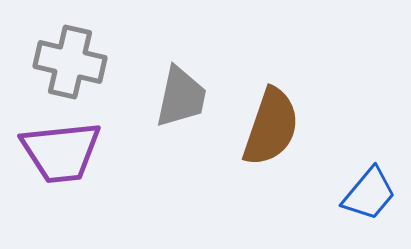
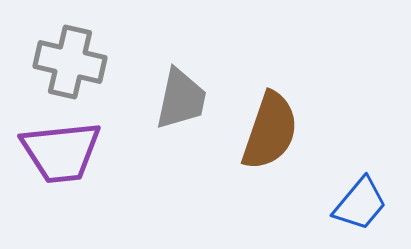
gray trapezoid: moved 2 px down
brown semicircle: moved 1 px left, 4 px down
blue trapezoid: moved 9 px left, 10 px down
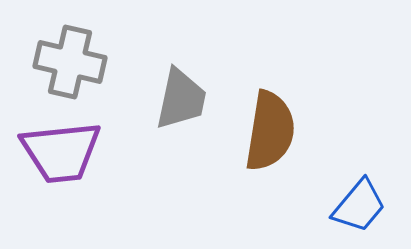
brown semicircle: rotated 10 degrees counterclockwise
blue trapezoid: moved 1 px left, 2 px down
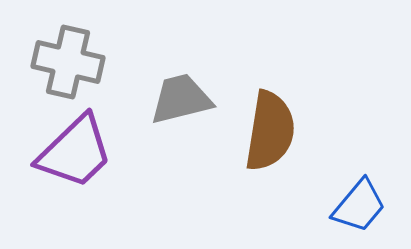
gray cross: moved 2 px left
gray trapezoid: rotated 116 degrees counterclockwise
purple trapezoid: moved 14 px right; rotated 38 degrees counterclockwise
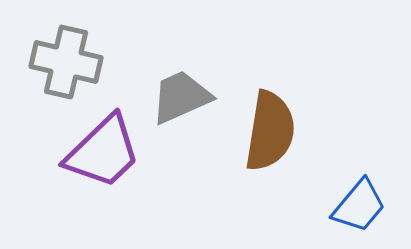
gray cross: moved 2 px left
gray trapezoid: moved 2 px up; rotated 10 degrees counterclockwise
purple trapezoid: moved 28 px right
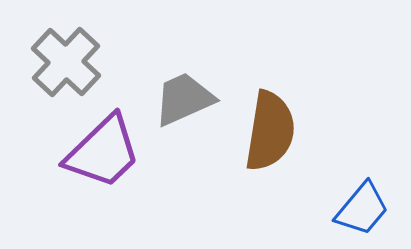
gray cross: rotated 30 degrees clockwise
gray trapezoid: moved 3 px right, 2 px down
blue trapezoid: moved 3 px right, 3 px down
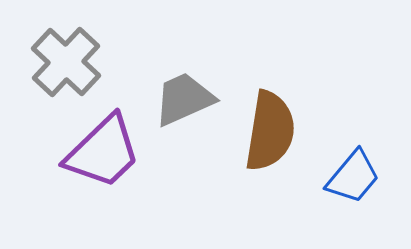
blue trapezoid: moved 9 px left, 32 px up
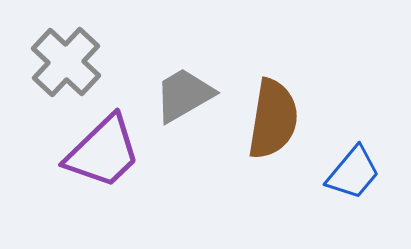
gray trapezoid: moved 4 px up; rotated 6 degrees counterclockwise
brown semicircle: moved 3 px right, 12 px up
blue trapezoid: moved 4 px up
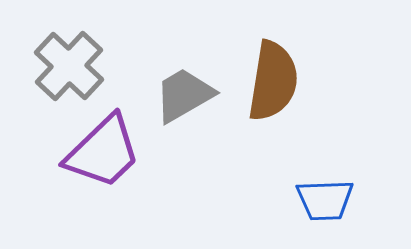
gray cross: moved 3 px right, 4 px down
brown semicircle: moved 38 px up
blue trapezoid: moved 28 px left, 27 px down; rotated 48 degrees clockwise
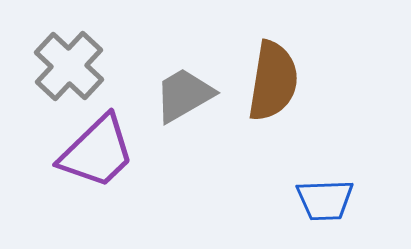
purple trapezoid: moved 6 px left
